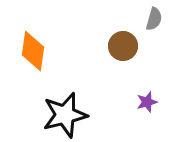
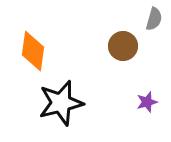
black star: moved 4 px left, 12 px up
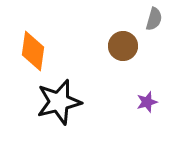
black star: moved 2 px left, 1 px up
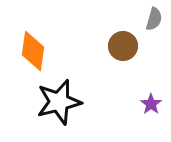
purple star: moved 4 px right, 2 px down; rotated 20 degrees counterclockwise
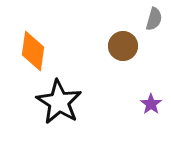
black star: rotated 27 degrees counterclockwise
